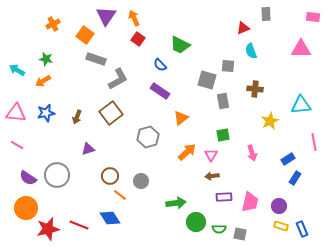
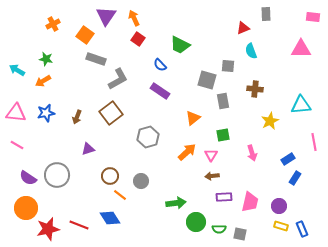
orange triangle at (181, 118): moved 12 px right
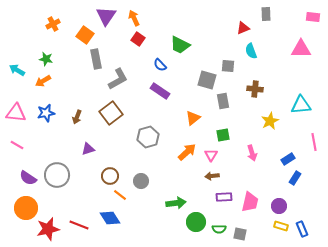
gray rectangle at (96, 59): rotated 60 degrees clockwise
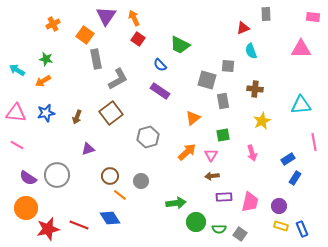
yellow star at (270, 121): moved 8 px left
gray square at (240, 234): rotated 24 degrees clockwise
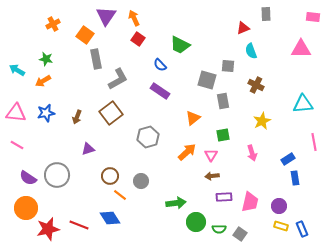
brown cross at (255, 89): moved 1 px right, 4 px up; rotated 21 degrees clockwise
cyan triangle at (301, 105): moved 2 px right, 1 px up
blue rectangle at (295, 178): rotated 40 degrees counterclockwise
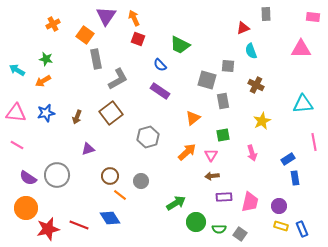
red square at (138, 39): rotated 16 degrees counterclockwise
green arrow at (176, 203): rotated 24 degrees counterclockwise
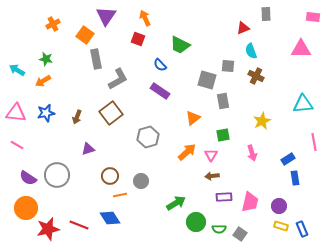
orange arrow at (134, 18): moved 11 px right
brown cross at (256, 85): moved 9 px up
orange line at (120, 195): rotated 48 degrees counterclockwise
